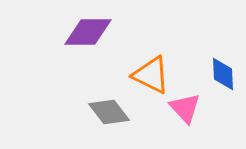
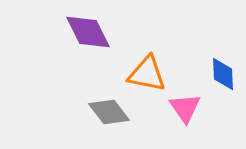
purple diamond: rotated 63 degrees clockwise
orange triangle: moved 4 px left, 1 px up; rotated 15 degrees counterclockwise
pink triangle: rotated 8 degrees clockwise
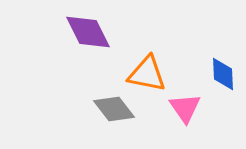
gray diamond: moved 5 px right, 3 px up
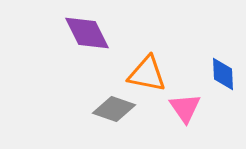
purple diamond: moved 1 px left, 1 px down
gray diamond: rotated 33 degrees counterclockwise
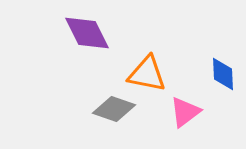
pink triangle: moved 4 px down; rotated 28 degrees clockwise
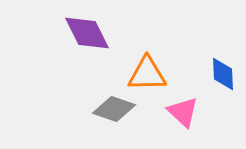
orange triangle: rotated 12 degrees counterclockwise
pink triangle: moved 2 px left; rotated 40 degrees counterclockwise
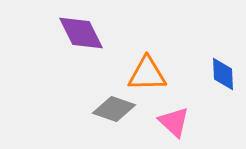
purple diamond: moved 6 px left
pink triangle: moved 9 px left, 10 px down
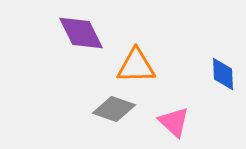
orange triangle: moved 11 px left, 8 px up
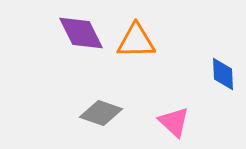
orange triangle: moved 25 px up
gray diamond: moved 13 px left, 4 px down
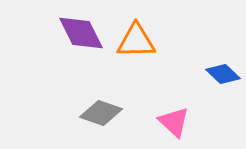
blue diamond: rotated 44 degrees counterclockwise
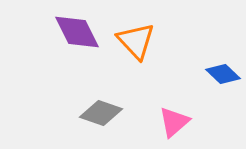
purple diamond: moved 4 px left, 1 px up
orange triangle: rotated 48 degrees clockwise
pink triangle: rotated 36 degrees clockwise
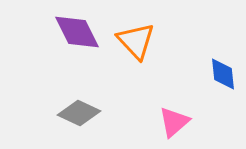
blue diamond: rotated 40 degrees clockwise
gray diamond: moved 22 px left; rotated 6 degrees clockwise
